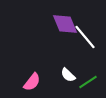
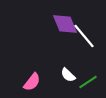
white line: moved 1 px left, 1 px up
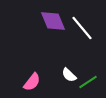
purple diamond: moved 12 px left, 3 px up
white line: moved 2 px left, 8 px up
white semicircle: moved 1 px right
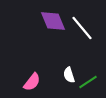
white semicircle: rotated 28 degrees clockwise
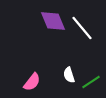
green line: moved 3 px right
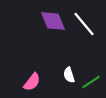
white line: moved 2 px right, 4 px up
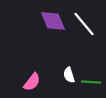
green line: rotated 36 degrees clockwise
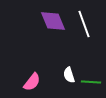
white line: rotated 20 degrees clockwise
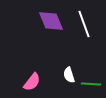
purple diamond: moved 2 px left
green line: moved 2 px down
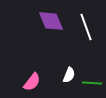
white line: moved 2 px right, 3 px down
white semicircle: rotated 140 degrees counterclockwise
green line: moved 1 px right, 1 px up
